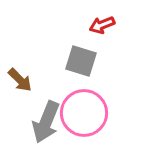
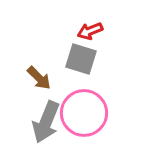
red arrow: moved 12 px left, 6 px down
gray square: moved 2 px up
brown arrow: moved 19 px right, 2 px up
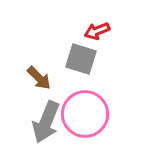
red arrow: moved 7 px right
pink circle: moved 1 px right, 1 px down
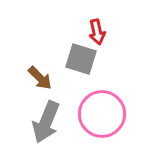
red arrow: moved 1 px down; rotated 80 degrees counterclockwise
brown arrow: moved 1 px right
pink circle: moved 17 px right
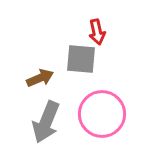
gray square: rotated 12 degrees counterclockwise
brown arrow: rotated 68 degrees counterclockwise
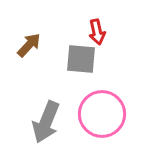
brown arrow: moved 11 px left, 33 px up; rotated 24 degrees counterclockwise
